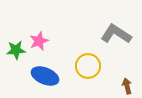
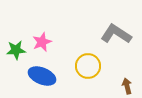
pink star: moved 3 px right, 1 px down
blue ellipse: moved 3 px left
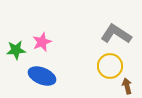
yellow circle: moved 22 px right
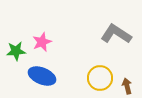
green star: moved 1 px down
yellow circle: moved 10 px left, 12 px down
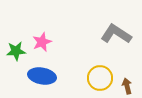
blue ellipse: rotated 12 degrees counterclockwise
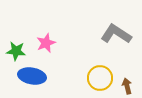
pink star: moved 4 px right, 1 px down
green star: rotated 12 degrees clockwise
blue ellipse: moved 10 px left
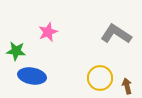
pink star: moved 2 px right, 11 px up
